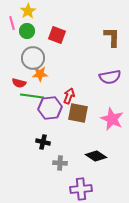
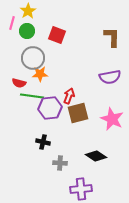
pink line: rotated 32 degrees clockwise
brown square: rotated 25 degrees counterclockwise
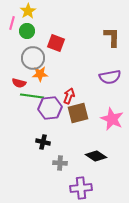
red square: moved 1 px left, 8 px down
purple cross: moved 1 px up
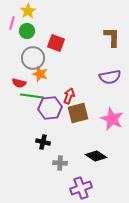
orange star: rotated 21 degrees clockwise
purple cross: rotated 15 degrees counterclockwise
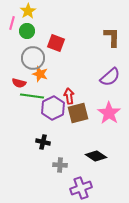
purple semicircle: rotated 30 degrees counterclockwise
red arrow: rotated 28 degrees counterclockwise
purple hexagon: moved 3 px right; rotated 20 degrees counterclockwise
pink star: moved 3 px left, 6 px up; rotated 10 degrees clockwise
gray cross: moved 2 px down
